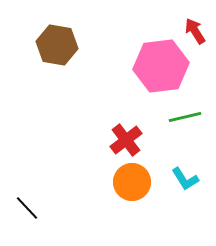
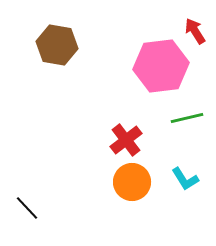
green line: moved 2 px right, 1 px down
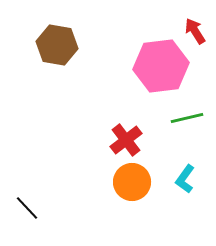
cyan L-shape: rotated 68 degrees clockwise
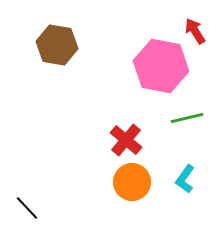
pink hexagon: rotated 18 degrees clockwise
red cross: rotated 12 degrees counterclockwise
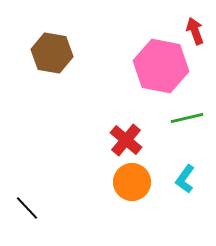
red arrow: rotated 12 degrees clockwise
brown hexagon: moved 5 px left, 8 px down
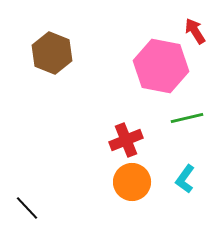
red arrow: rotated 12 degrees counterclockwise
brown hexagon: rotated 12 degrees clockwise
red cross: rotated 28 degrees clockwise
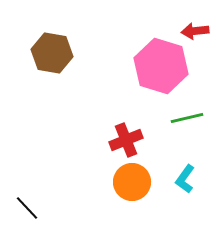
red arrow: rotated 64 degrees counterclockwise
brown hexagon: rotated 12 degrees counterclockwise
pink hexagon: rotated 6 degrees clockwise
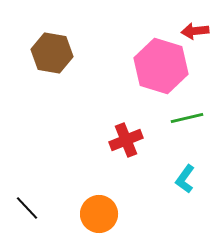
orange circle: moved 33 px left, 32 px down
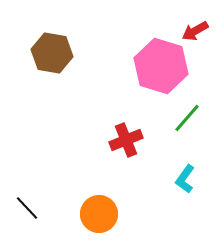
red arrow: rotated 24 degrees counterclockwise
green line: rotated 36 degrees counterclockwise
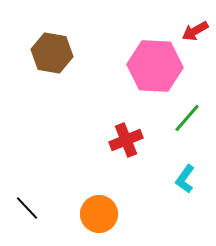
pink hexagon: moved 6 px left; rotated 14 degrees counterclockwise
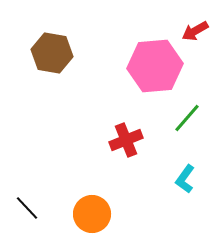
pink hexagon: rotated 8 degrees counterclockwise
orange circle: moved 7 px left
